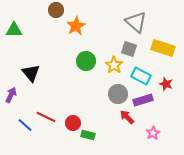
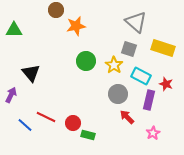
orange star: rotated 18 degrees clockwise
purple rectangle: moved 6 px right; rotated 60 degrees counterclockwise
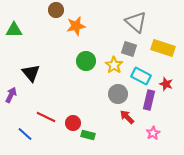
blue line: moved 9 px down
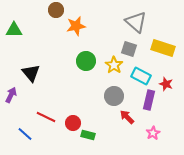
gray circle: moved 4 px left, 2 px down
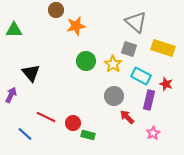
yellow star: moved 1 px left, 1 px up
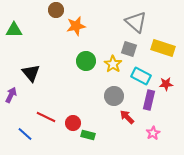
red star: rotated 24 degrees counterclockwise
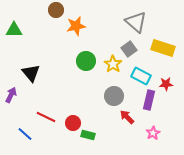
gray square: rotated 35 degrees clockwise
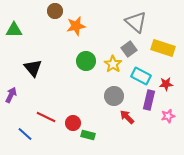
brown circle: moved 1 px left, 1 px down
black triangle: moved 2 px right, 5 px up
pink star: moved 15 px right, 17 px up; rotated 16 degrees clockwise
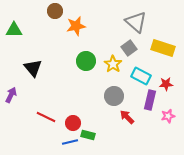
gray square: moved 1 px up
purple rectangle: moved 1 px right
blue line: moved 45 px right, 8 px down; rotated 56 degrees counterclockwise
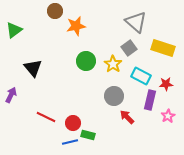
green triangle: rotated 36 degrees counterclockwise
pink star: rotated 16 degrees counterclockwise
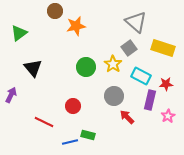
green triangle: moved 5 px right, 3 px down
green circle: moved 6 px down
red line: moved 2 px left, 5 px down
red circle: moved 17 px up
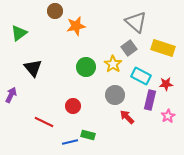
gray circle: moved 1 px right, 1 px up
